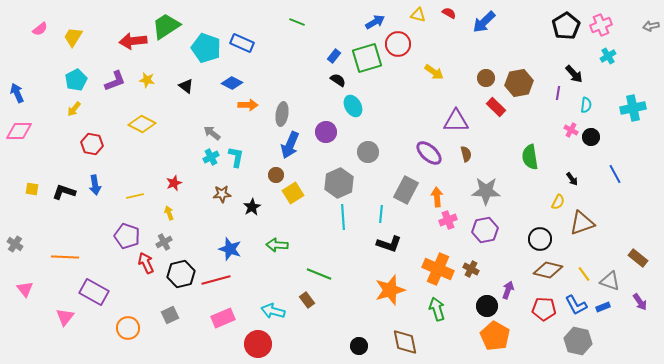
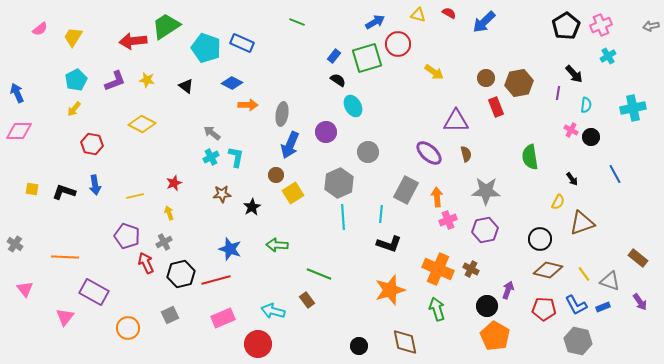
red rectangle at (496, 107): rotated 24 degrees clockwise
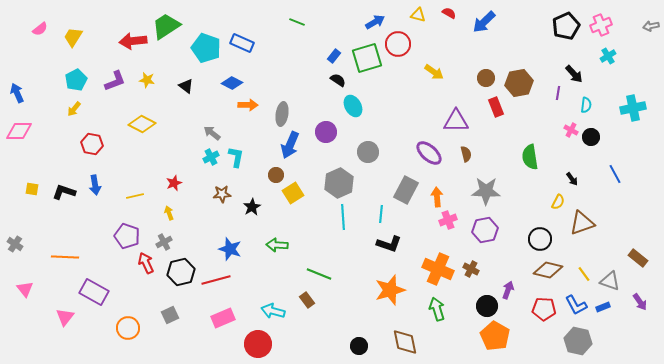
black pentagon at (566, 26): rotated 8 degrees clockwise
black hexagon at (181, 274): moved 2 px up
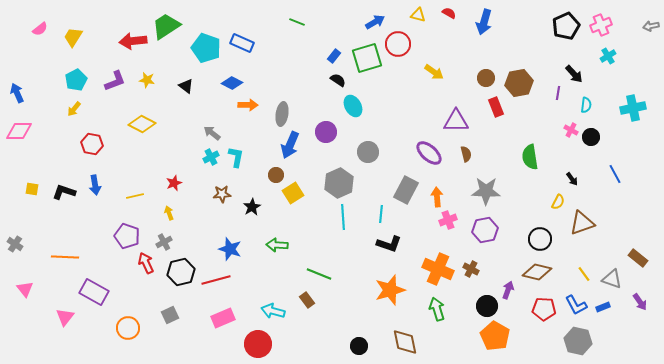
blue arrow at (484, 22): rotated 30 degrees counterclockwise
brown diamond at (548, 270): moved 11 px left, 2 px down
gray triangle at (610, 281): moved 2 px right, 2 px up
